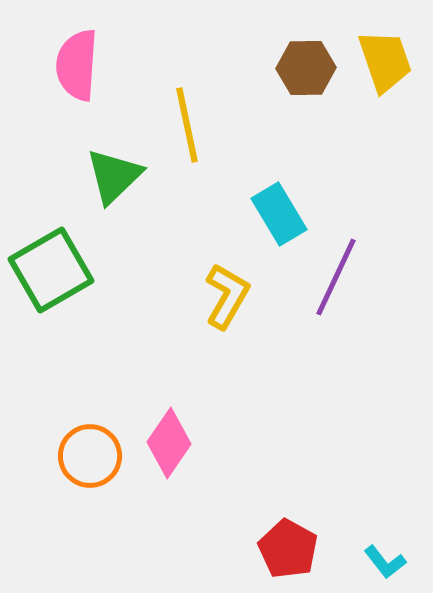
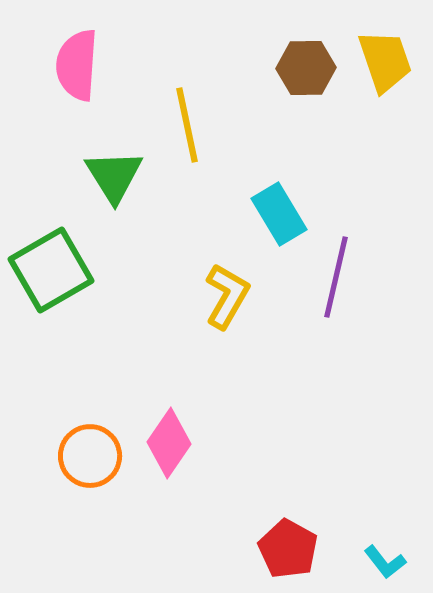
green triangle: rotated 18 degrees counterclockwise
purple line: rotated 12 degrees counterclockwise
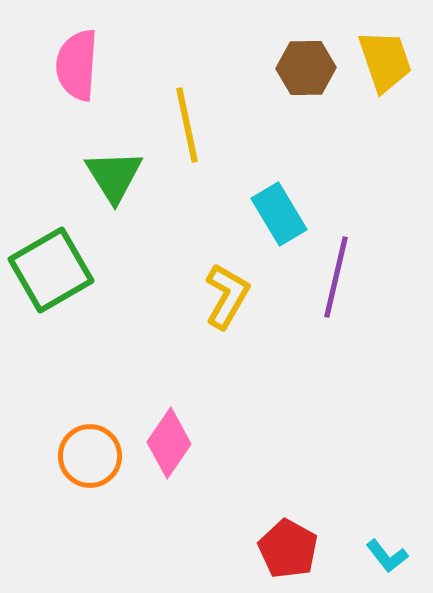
cyan L-shape: moved 2 px right, 6 px up
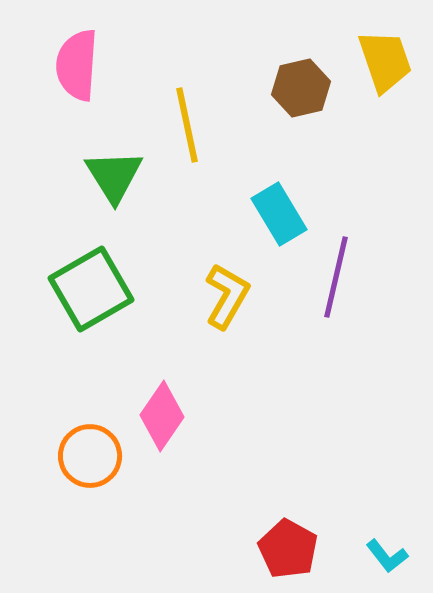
brown hexagon: moved 5 px left, 20 px down; rotated 12 degrees counterclockwise
green square: moved 40 px right, 19 px down
pink diamond: moved 7 px left, 27 px up
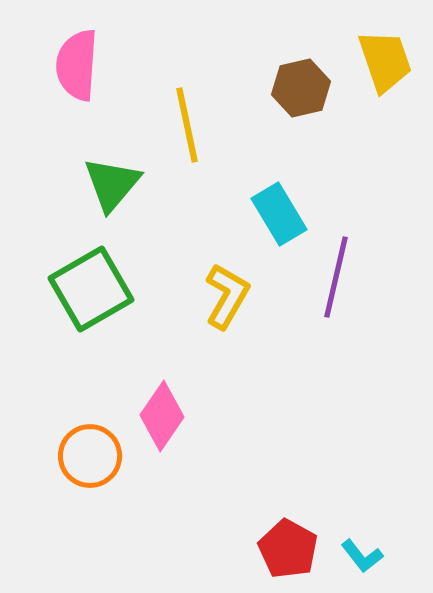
green triangle: moved 2 px left, 8 px down; rotated 12 degrees clockwise
cyan L-shape: moved 25 px left
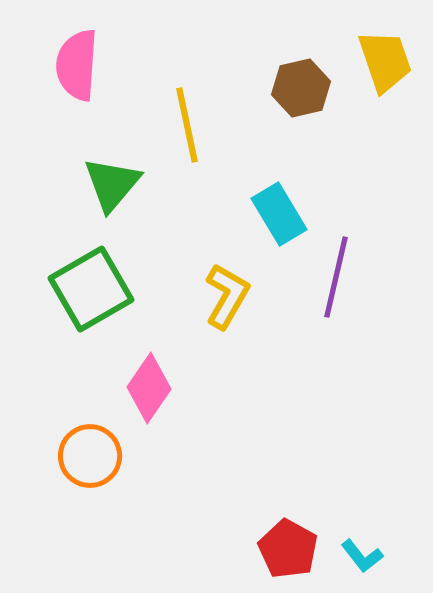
pink diamond: moved 13 px left, 28 px up
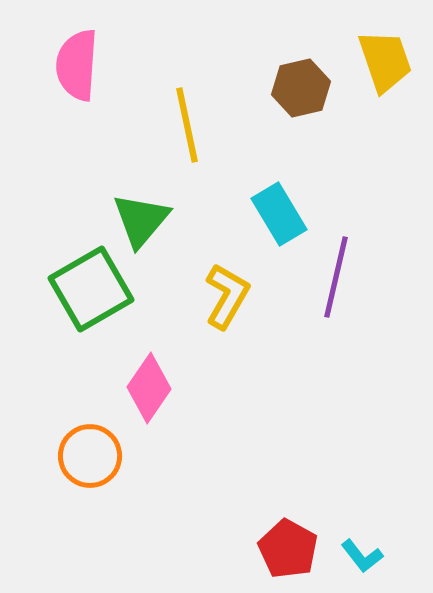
green triangle: moved 29 px right, 36 px down
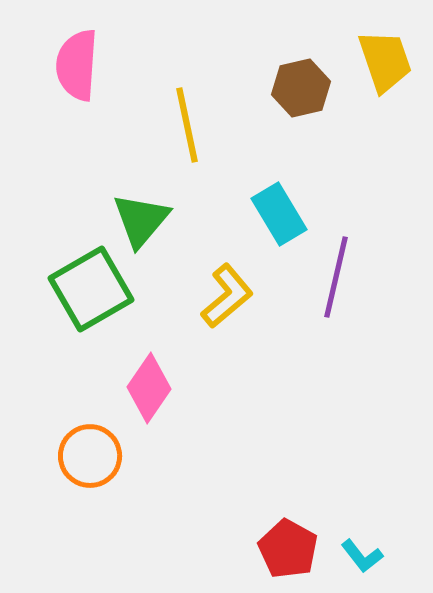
yellow L-shape: rotated 20 degrees clockwise
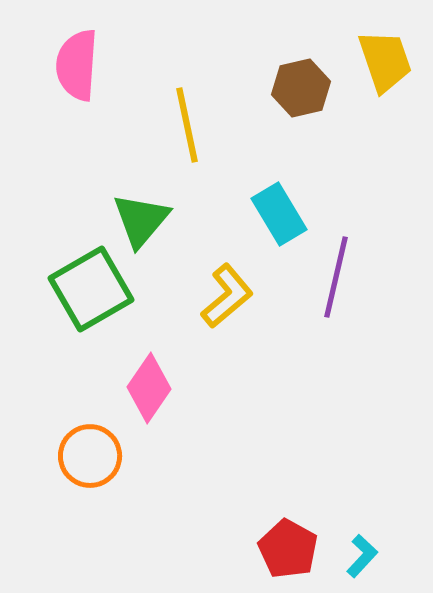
cyan L-shape: rotated 99 degrees counterclockwise
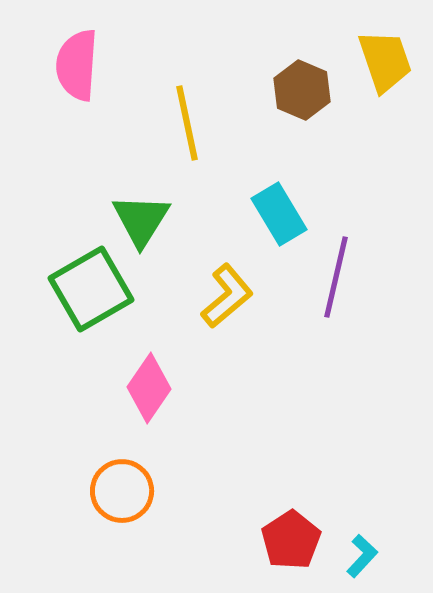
brown hexagon: moved 1 px right, 2 px down; rotated 24 degrees counterclockwise
yellow line: moved 2 px up
green triangle: rotated 8 degrees counterclockwise
orange circle: moved 32 px right, 35 px down
red pentagon: moved 3 px right, 9 px up; rotated 10 degrees clockwise
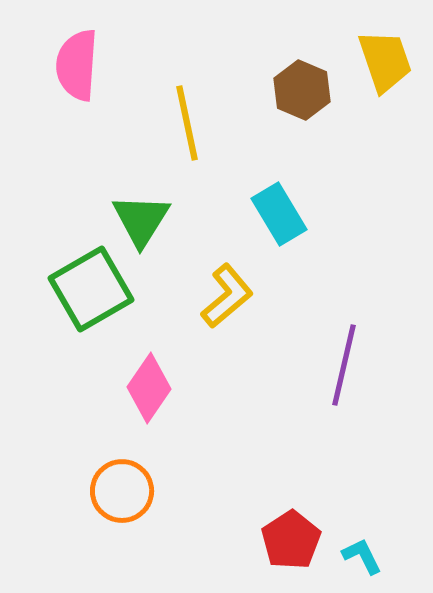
purple line: moved 8 px right, 88 px down
cyan L-shape: rotated 69 degrees counterclockwise
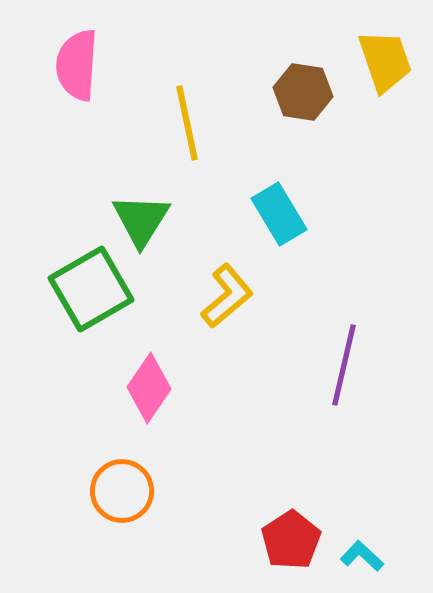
brown hexagon: moved 1 px right, 2 px down; rotated 14 degrees counterclockwise
cyan L-shape: rotated 21 degrees counterclockwise
